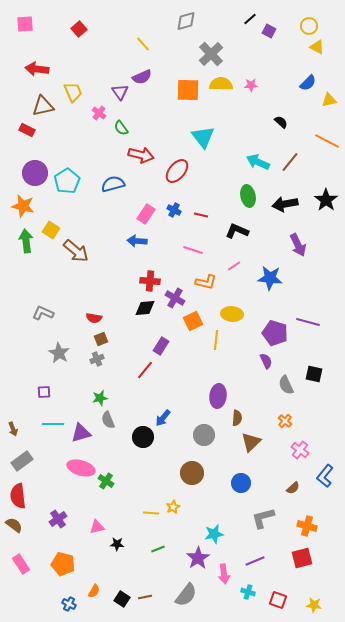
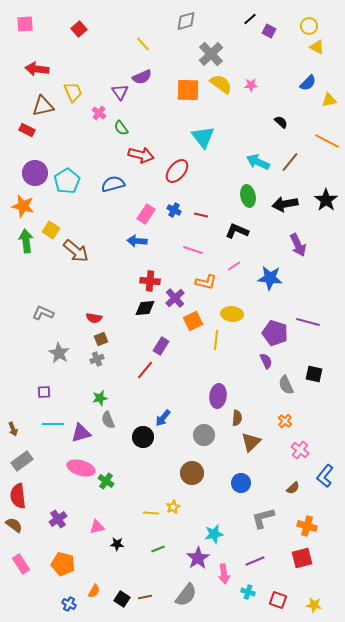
yellow semicircle at (221, 84): rotated 35 degrees clockwise
purple cross at (175, 298): rotated 18 degrees clockwise
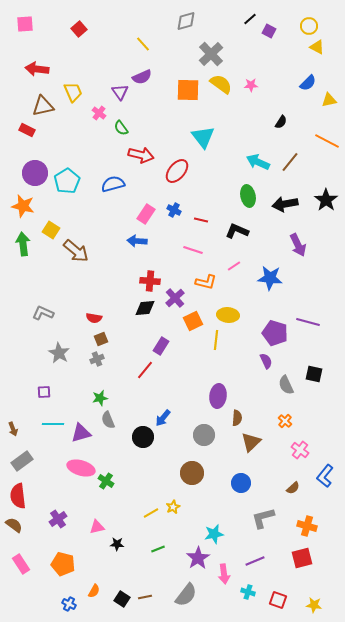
black semicircle at (281, 122): rotated 80 degrees clockwise
red line at (201, 215): moved 5 px down
green arrow at (26, 241): moved 3 px left, 3 px down
yellow ellipse at (232, 314): moved 4 px left, 1 px down
yellow line at (151, 513): rotated 35 degrees counterclockwise
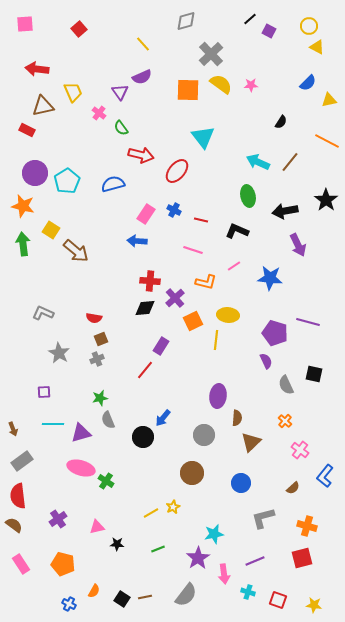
black arrow at (285, 204): moved 7 px down
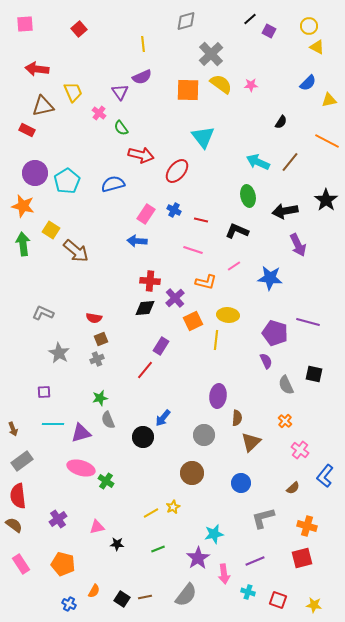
yellow line at (143, 44): rotated 35 degrees clockwise
